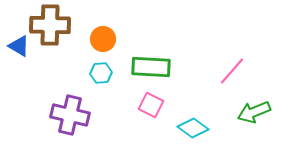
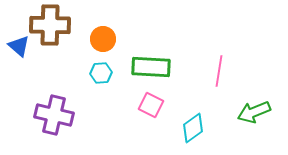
blue triangle: rotated 10 degrees clockwise
pink line: moved 13 px left; rotated 32 degrees counterclockwise
purple cross: moved 16 px left
cyan diamond: rotated 72 degrees counterclockwise
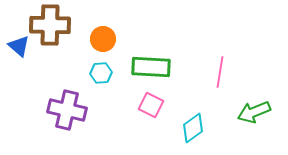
pink line: moved 1 px right, 1 px down
purple cross: moved 13 px right, 5 px up
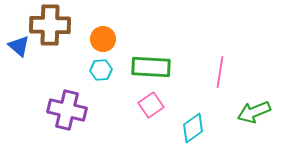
cyan hexagon: moved 3 px up
pink square: rotated 30 degrees clockwise
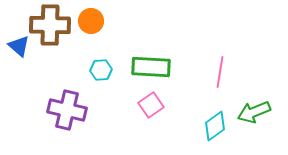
orange circle: moved 12 px left, 18 px up
cyan diamond: moved 22 px right, 2 px up
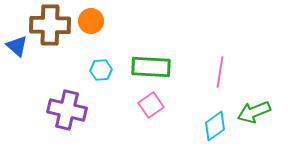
blue triangle: moved 2 px left
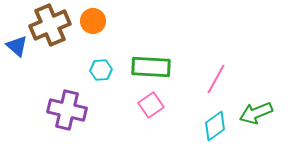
orange circle: moved 2 px right
brown cross: rotated 24 degrees counterclockwise
pink line: moved 4 px left, 7 px down; rotated 20 degrees clockwise
green arrow: moved 2 px right, 1 px down
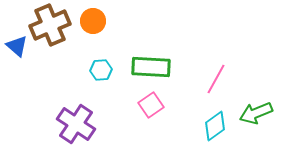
purple cross: moved 9 px right, 14 px down; rotated 21 degrees clockwise
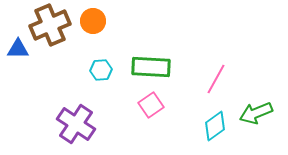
blue triangle: moved 1 px right, 3 px down; rotated 40 degrees counterclockwise
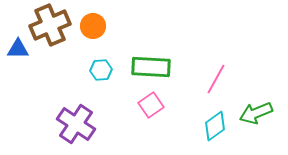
orange circle: moved 5 px down
